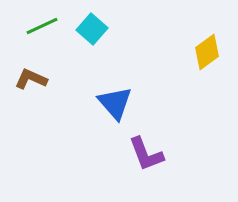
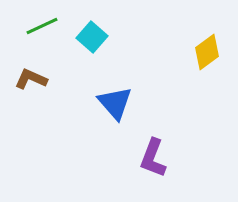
cyan square: moved 8 px down
purple L-shape: moved 7 px right, 4 px down; rotated 42 degrees clockwise
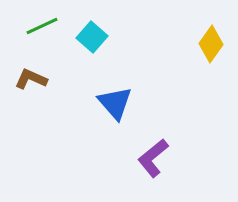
yellow diamond: moved 4 px right, 8 px up; rotated 18 degrees counterclockwise
purple L-shape: rotated 30 degrees clockwise
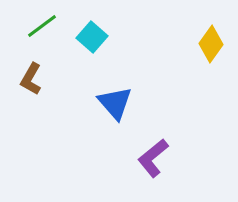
green line: rotated 12 degrees counterclockwise
brown L-shape: rotated 84 degrees counterclockwise
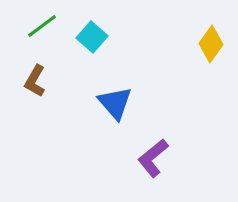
brown L-shape: moved 4 px right, 2 px down
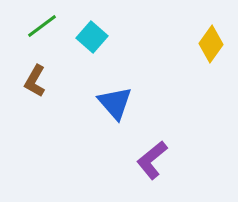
purple L-shape: moved 1 px left, 2 px down
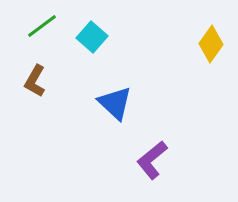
blue triangle: rotated 6 degrees counterclockwise
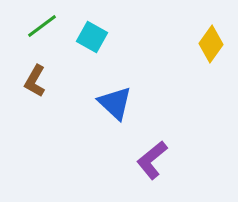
cyan square: rotated 12 degrees counterclockwise
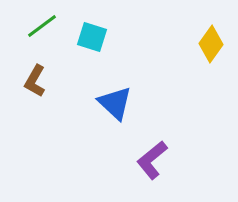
cyan square: rotated 12 degrees counterclockwise
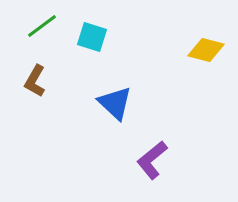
yellow diamond: moved 5 px left, 6 px down; rotated 69 degrees clockwise
